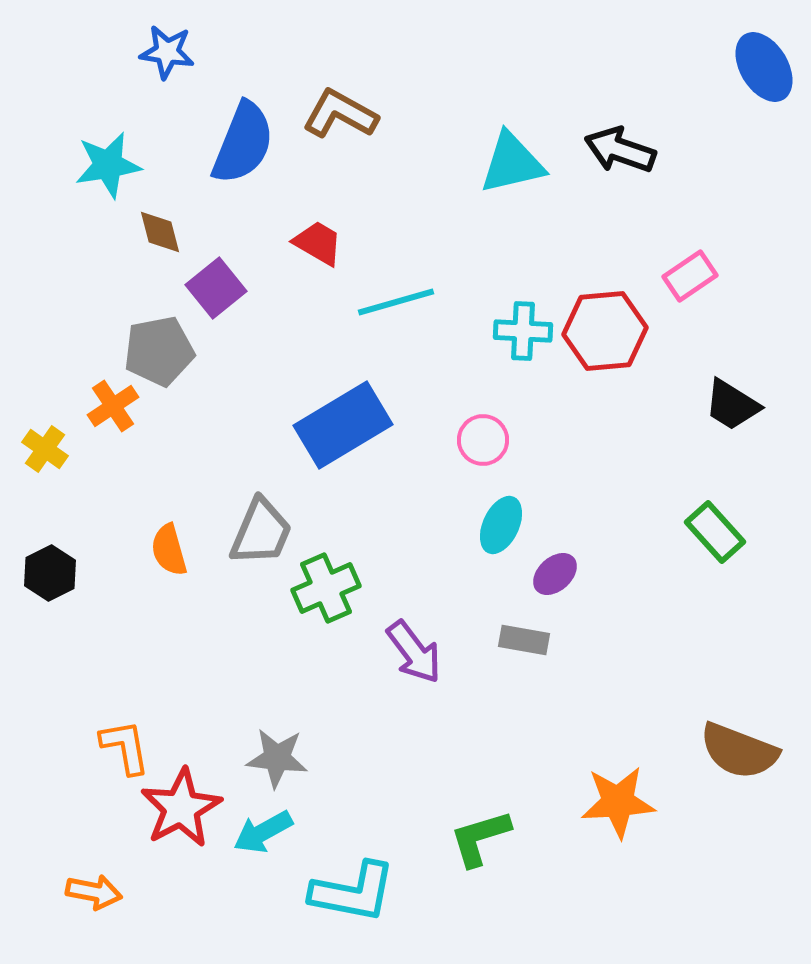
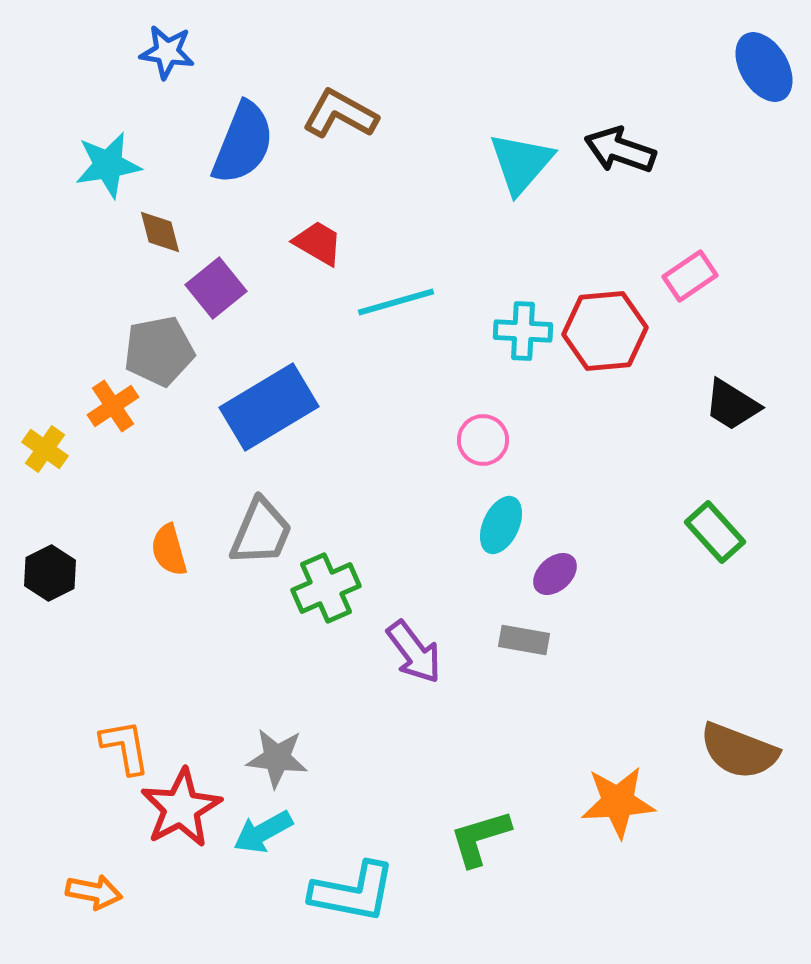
cyan triangle: moved 9 px right; rotated 36 degrees counterclockwise
blue rectangle: moved 74 px left, 18 px up
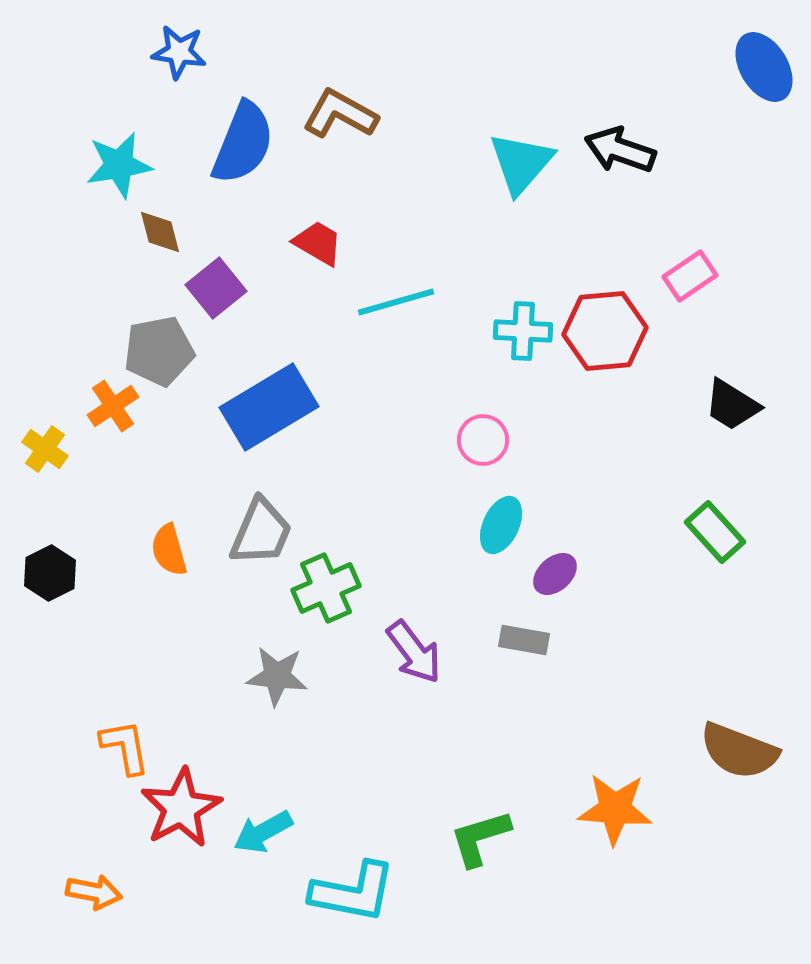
blue star: moved 12 px right
cyan star: moved 11 px right
gray star: moved 82 px up
orange star: moved 3 px left, 7 px down; rotated 8 degrees clockwise
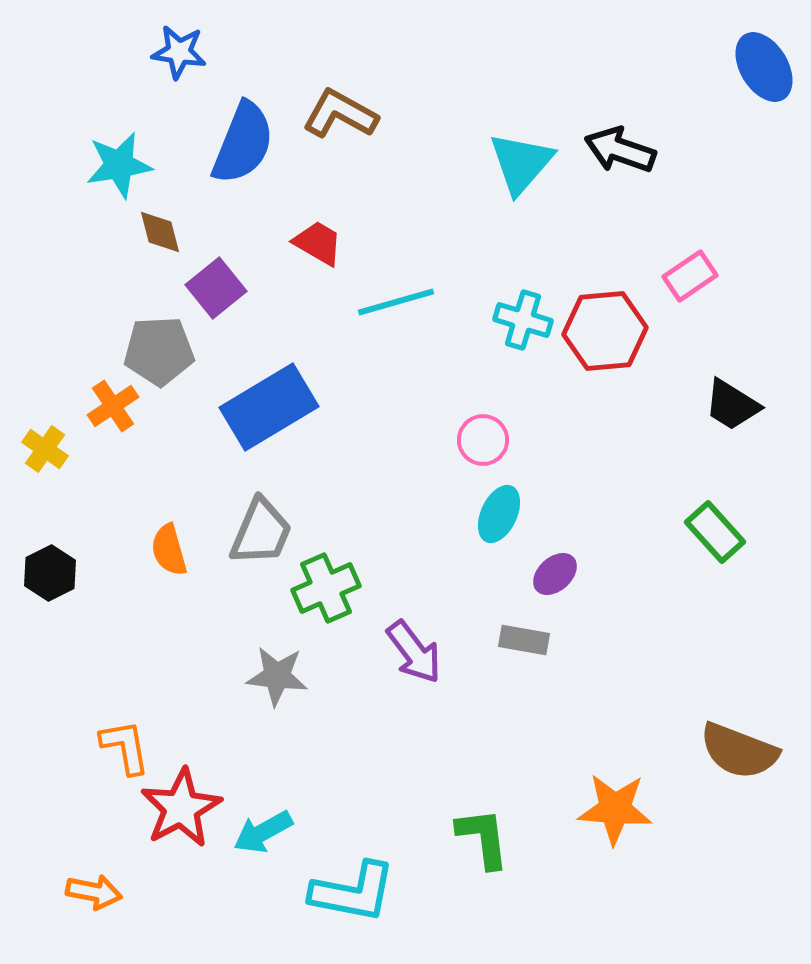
cyan cross: moved 11 px up; rotated 14 degrees clockwise
gray pentagon: rotated 8 degrees clockwise
cyan ellipse: moved 2 px left, 11 px up
green L-shape: moved 3 px right; rotated 100 degrees clockwise
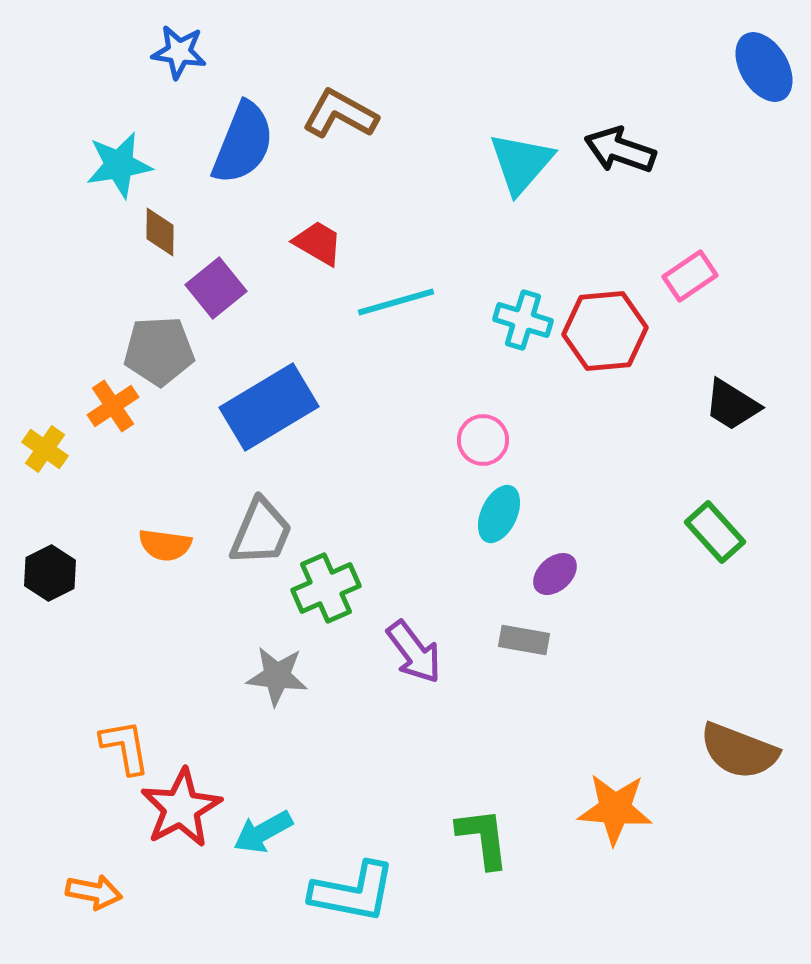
brown diamond: rotated 15 degrees clockwise
orange semicircle: moved 4 px left, 5 px up; rotated 66 degrees counterclockwise
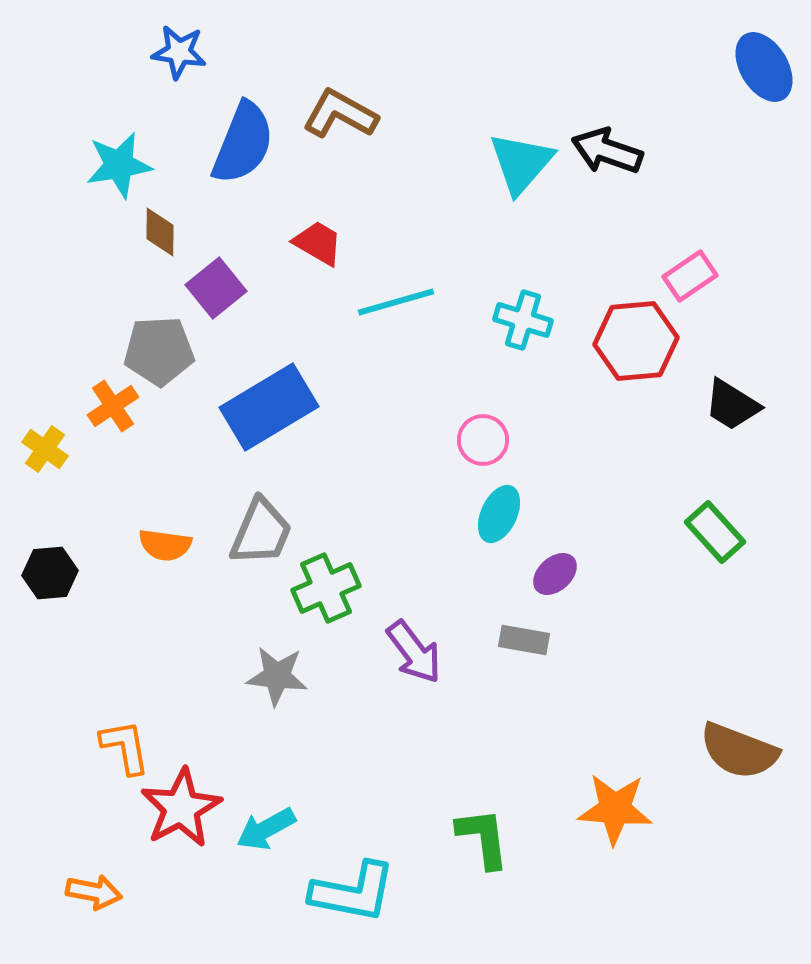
black arrow: moved 13 px left, 1 px down
red hexagon: moved 31 px right, 10 px down
black hexagon: rotated 22 degrees clockwise
cyan arrow: moved 3 px right, 3 px up
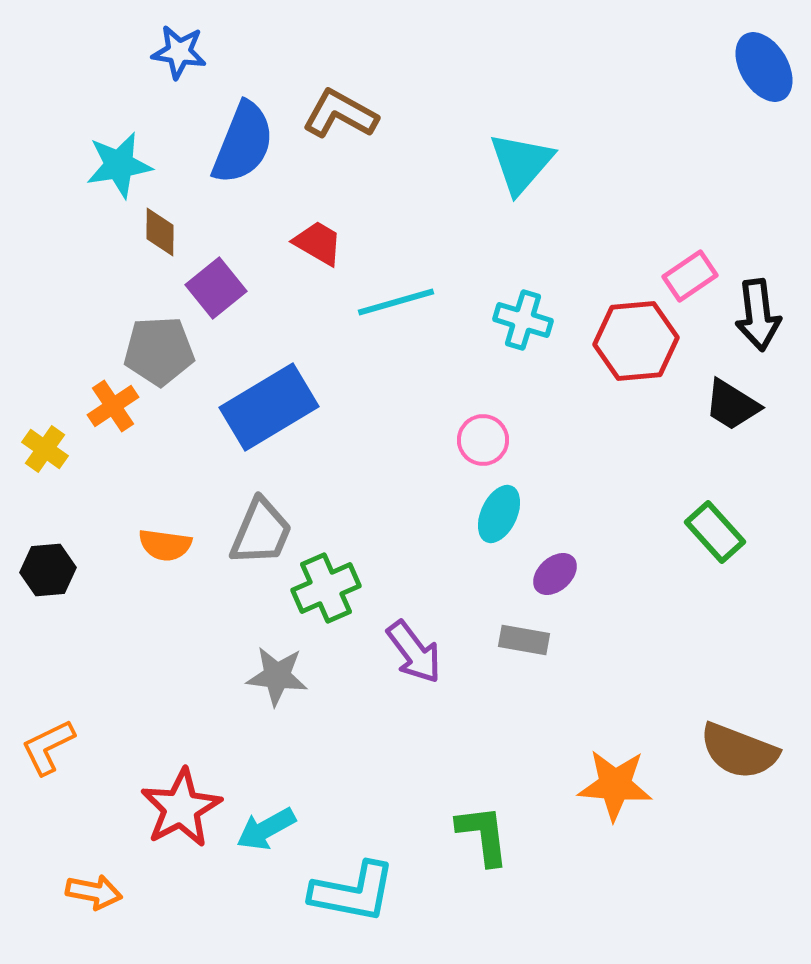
black arrow: moved 151 px right, 164 px down; rotated 116 degrees counterclockwise
black hexagon: moved 2 px left, 3 px up
orange L-shape: moved 77 px left; rotated 106 degrees counterclockwise
orange star: moved 24 px up
green L-shape: moved 3 px up
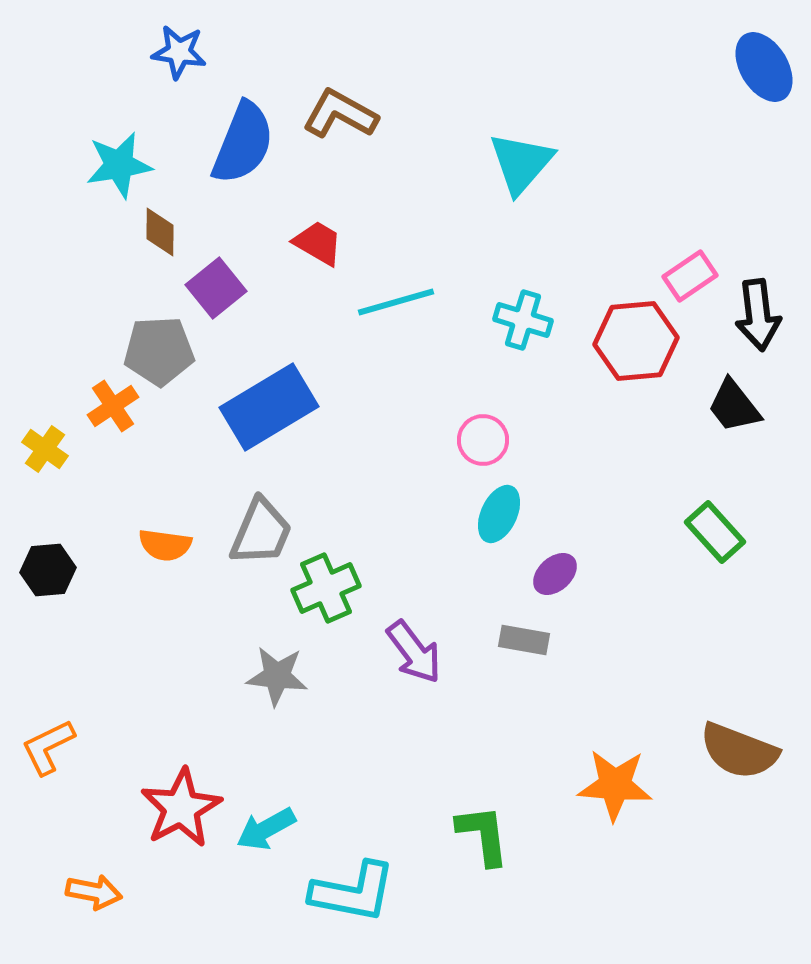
black trapezoid: moved 2 px right, 1 px down; rotated 20 degrees clockwise
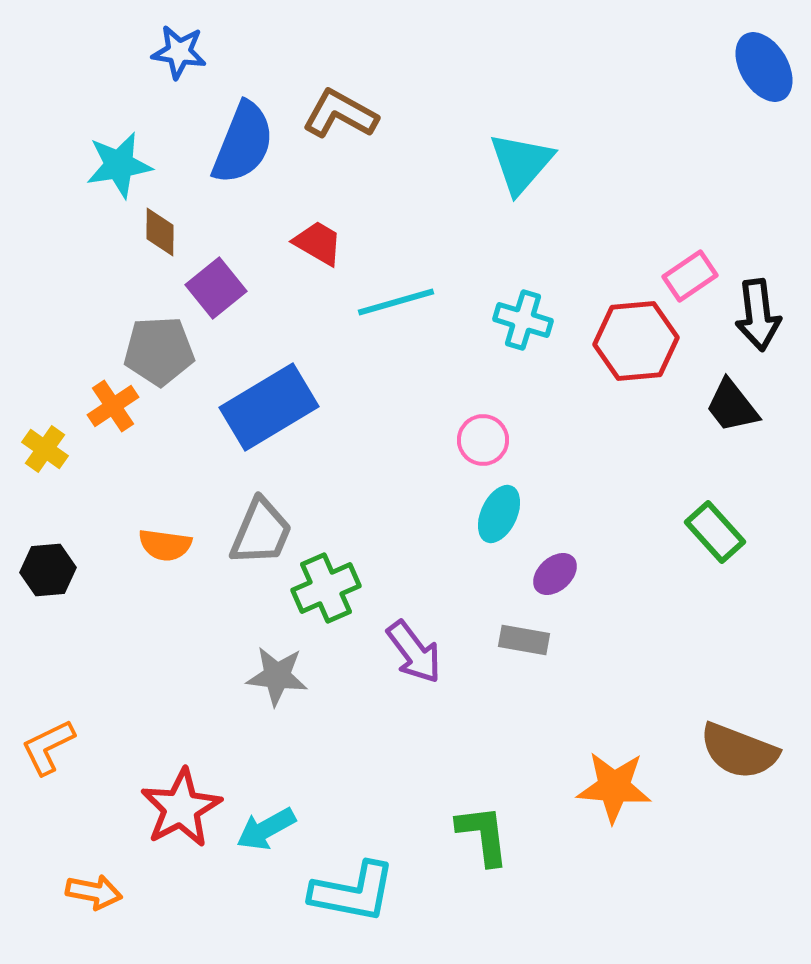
black trapezoid: moved 2 px left
orange star: moved 1 px left, 2 px down
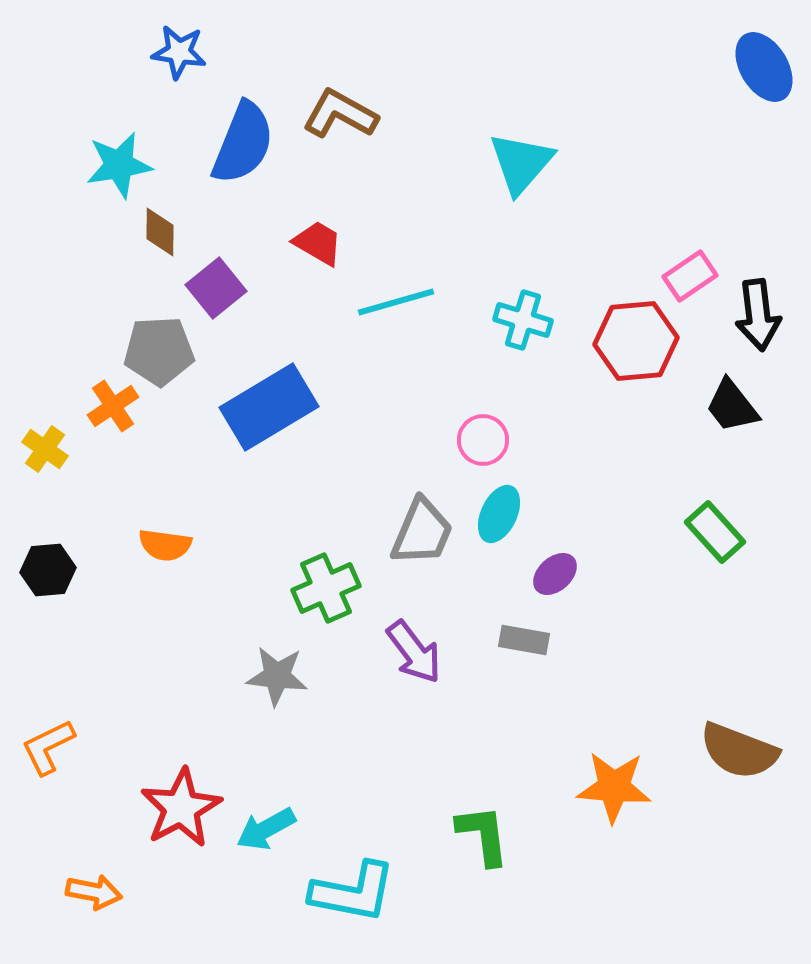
gray trapezoid: moved 161 px right
